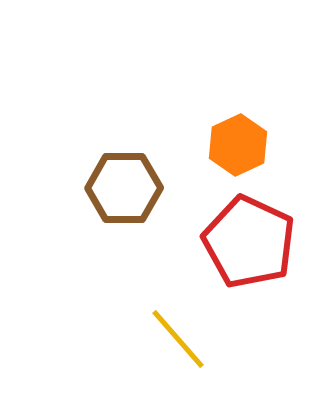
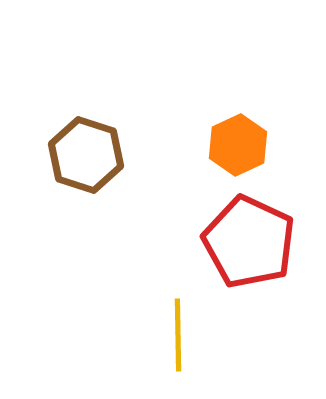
brown hexagon: moved 38 px left, 33 px up; rotated 18 degrees clockwise
yellow line: moved 4 px up; rotated 40 degrees clockwise
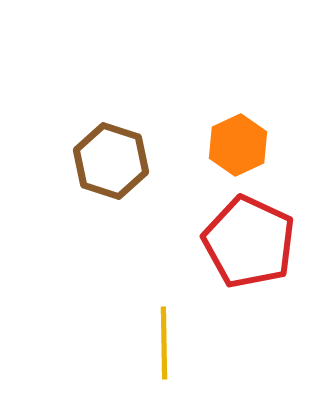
brown hexagon: moved 25 px right, 6 px down
yellow line: moved 14 px left, 8 px down
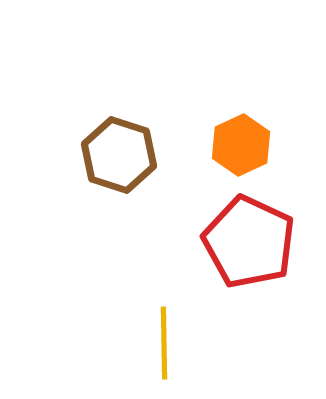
orange hexagon: moved 3 px right
brown hexagon: moved 8 px right, 6 px up
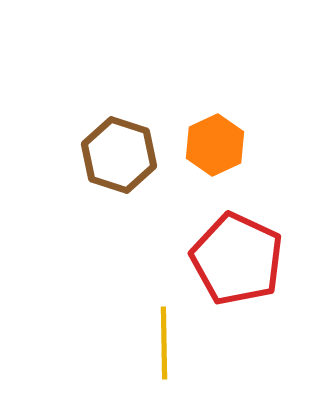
orange hexagon: moved 26 px left
red pentagon: moved 12 px left, 17 px down
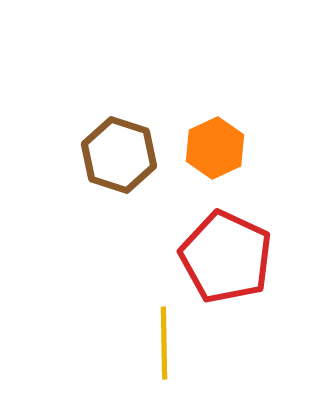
orange hexagon: moved 3 px down
red pentagon: moved 11 px left, 2 px up
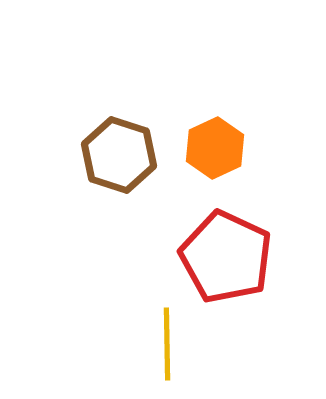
yellow line: moved 3 px right, 1 px down
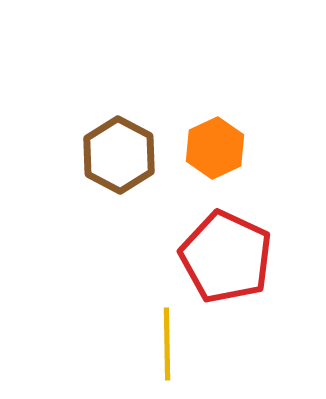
brown hexagon: rotated 10 degrees clockwise
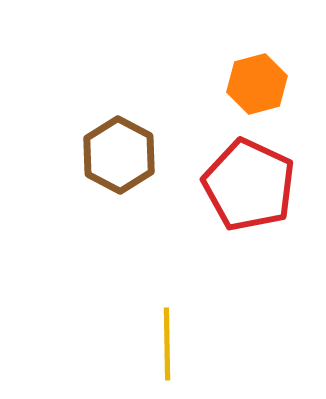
orange hexagon: moved 42 px right, 64 px up; rotated 10 degrees clockwise
red pentagon: moved 23 px right, 72 px up
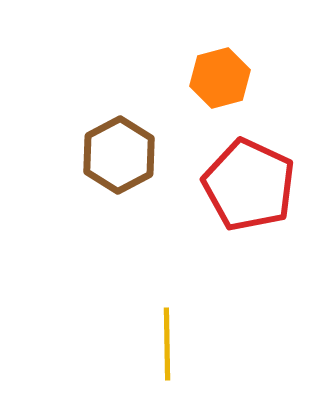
orange hexagon: moved 37 px left, 6 px up
brown hexagon: rotated 4 degrees clockwise
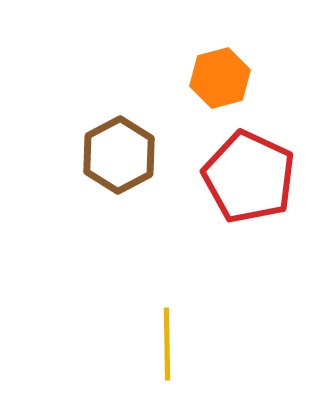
red pentagon: moved 8 px up
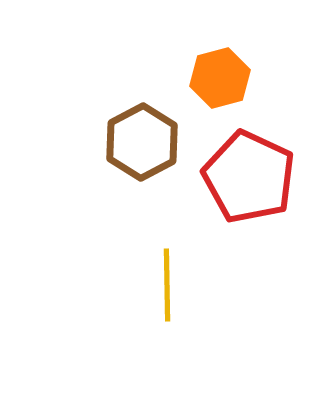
brown hexagon: moved 23 px right, 13 px up
yellow line: moved 59 px up
